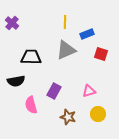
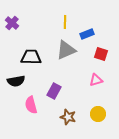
pink triangle: moved 7 px right, 11 px up
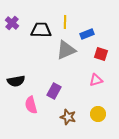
black trapezoid: moved 10 px right, 27 px up
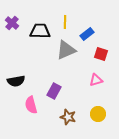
black trapezoid: moved 1 px left, 1 px down
blue rectangle: rotated 16 degrees counterclockwise
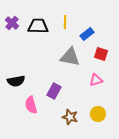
black trapezoid: moved 2 px left, 5 px up
gray triangle: moved 4 px right, 7 px down; rotated 35 degrees clockwise
brown star: moved 2 px right
